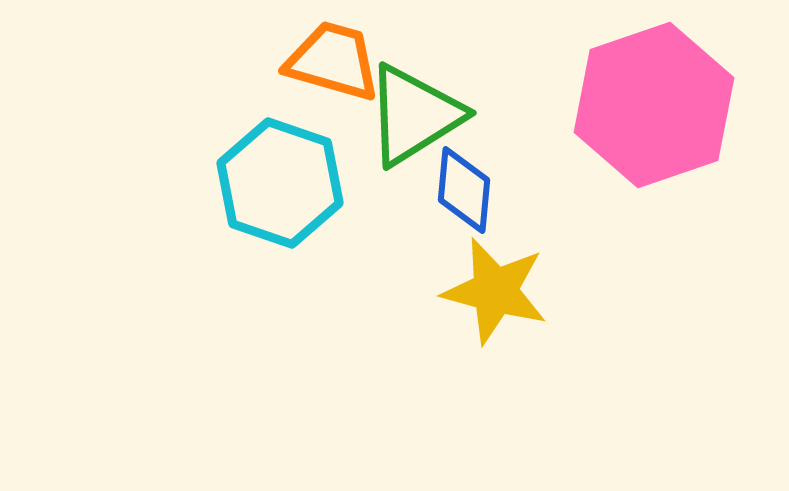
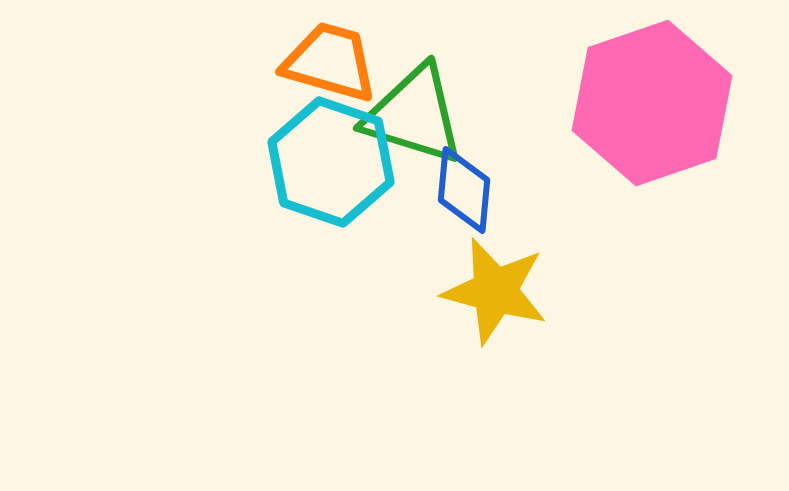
orange trapezoid: moved 3 px left, 1 px down
pink hexagon: moved 2 px left, 2 px up
green triangle: rotated 49 degrees clockwise
cyan hexagon: moved 51 px right, 21 px up
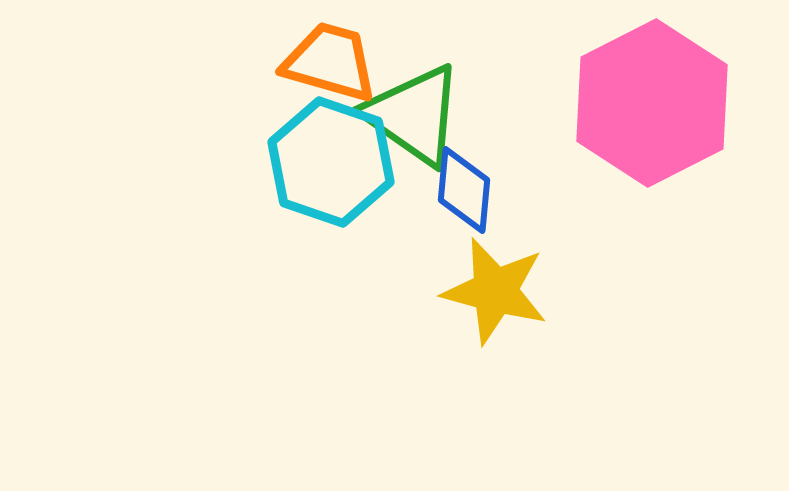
pink hexagon: rotated 8 degrees counterclockwise
green triangle: rotated 18 degrees clockwise
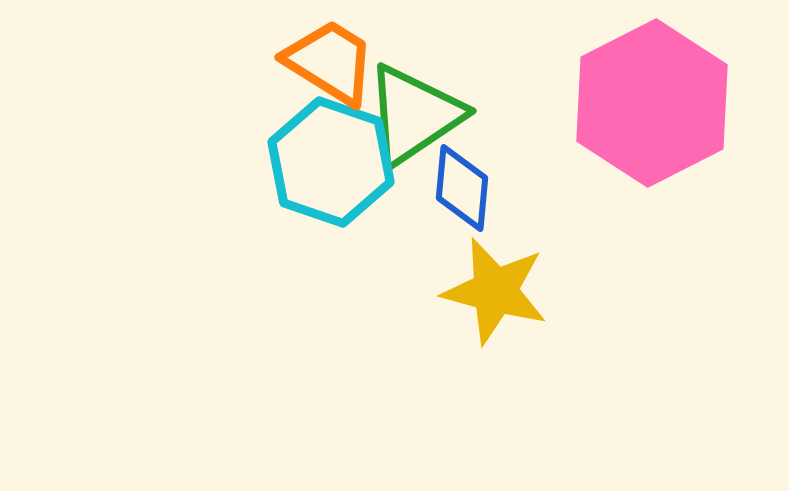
orange trapezoid: rotated 16 degrees clockwise
green triangle: rotated 51 degrees clockwise
blue diamond: moved 2 px left, 2 px up
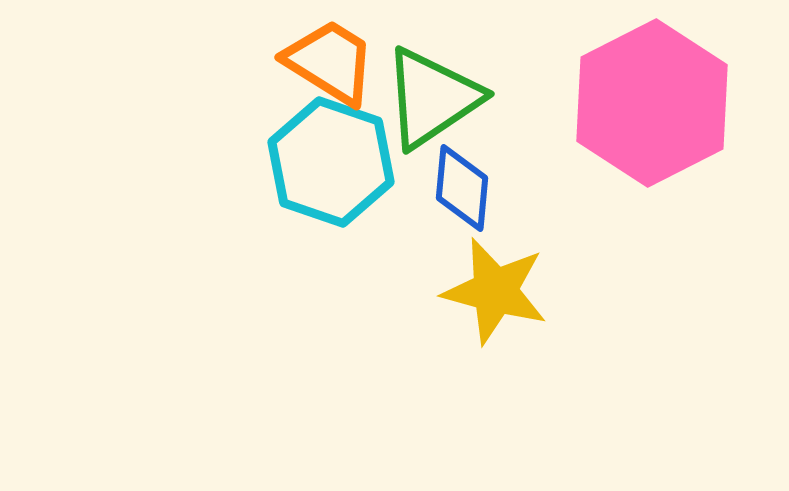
green triangle: moved 18 px right, 17 px up
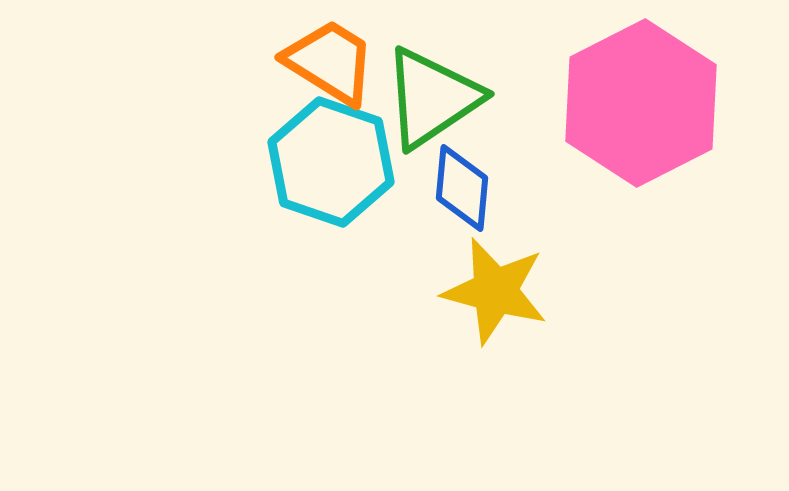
pink hexagon: moved 11 px left
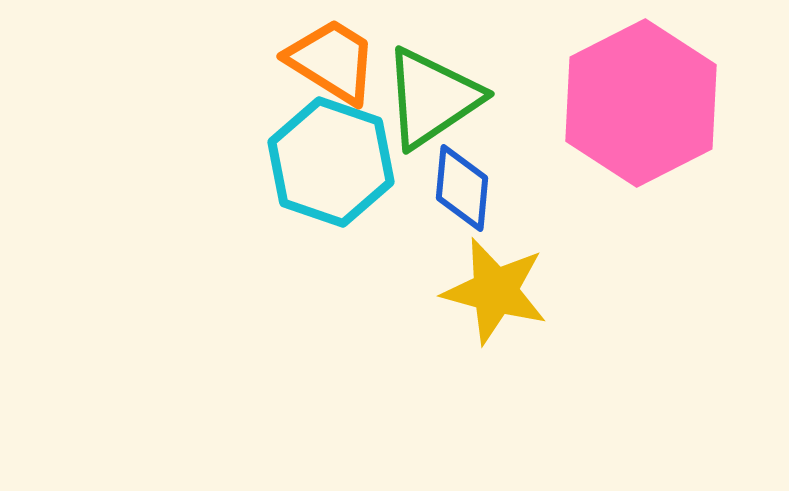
orange trapezoid: moved 2 px right, 1 px up
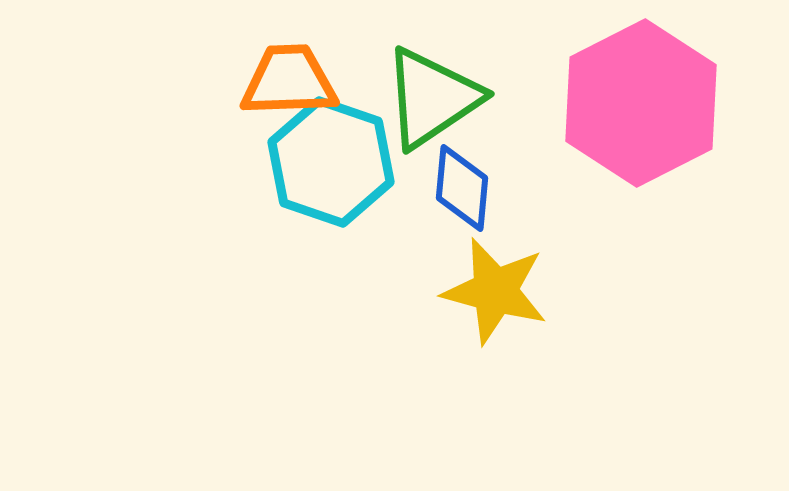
orange trapezoid: moved 43 px left, 20 px down; rotated 34 degrees counterclockwise
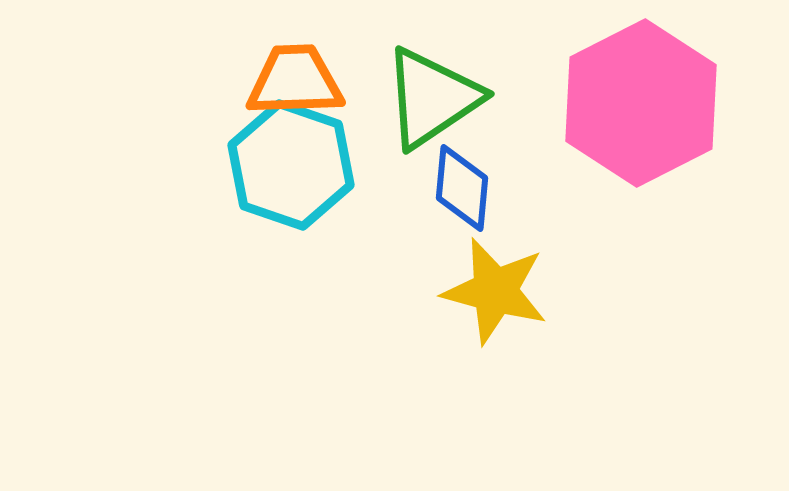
orange trapezoid: moved 6 px right
cyan hexagon: moved 40 px left, 3 px down
